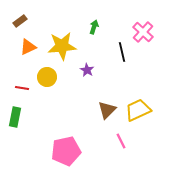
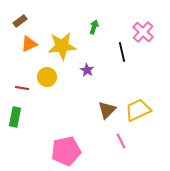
orange triangle: moved 1 px right, 3 px up
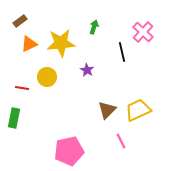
yellow star: moved 1 px left, 3 px up
green rectangle: moved 1 px left, 1 px down
pink pentagon: moved 3 px right
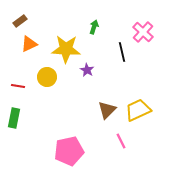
yellow star: moved 5 px right, 6 px down; rotated 8 degrees clockwise
red line: moved 4 px left, 2 px up
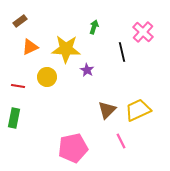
orange triangle: moved 1 px right, 3 px down
pink pentagon: moved 4 px right, 3 px up
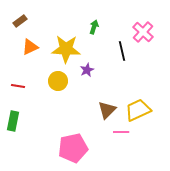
black line: moved 1 px up
purple star: rotated 16 degrees clockwise
yellow circle: moved 11 px right, 4 px down
green rectangle: moved 1 px left, 3 px down
pink line: moved 9 px up; rotated 63 degrees counterclockwise
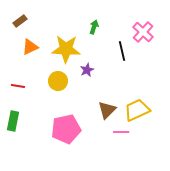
yellow trapezoid: moved 1 px left
pink pentagon: moved 7 px left, 19 px up
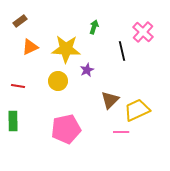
brown triangle: moved 3 px right, 10 px up
green rectangle: rotated 12 degrees counterclockwise
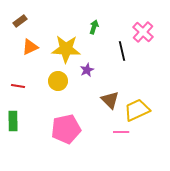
brown triangle: rotated 30 degrees counterclockwise
